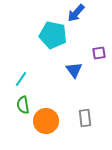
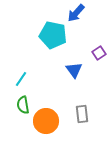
purple square: rotated 24 degrees counterclockwise
gray rectangle: moved 3 px left, 4 px up
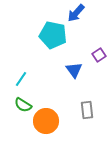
purple square: moved 2 px down
green semicircle: rotated 48 degrees counterclockwise
gray rectangle: moved 5 px right, 4 px up
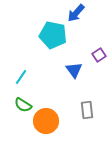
cyan line: moved 2 px up
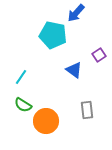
blue triangle: rotated 18 degrees counterclockwise
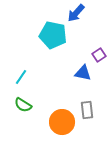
blue triangle: moved 9 px right, 3 px down; rotated 24 degrees counterclockwise
orange circle: moved 16 px right, 1 px down
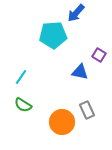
cyan pentagon: rotated 16 degrees counterclockwise
purple square: rotated 24 degrees counterclockwise
blue triangle: moved 3 px left, 1 px up
gray rectangle: rotated 18 degrees counterclockwise
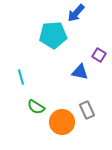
cyan line: rotated 49 degrees counterclockwise
green semicircle: moved 13 px right, 2 px down
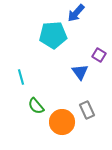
blue triangle: rotated 42 degrees clockwise
green semicircle: moved 1 px up; rotated 18 degrees clockwise
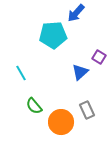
purple square: moved 2 px down
blue triangle: rotated 24 degrees clockwise
cyan line: moved 4 px up; rotated 14 degrees counterclockwise
green semicircle: moved 2 px left
orange circle: moved 1 px left
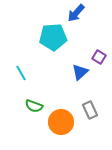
cyan pentagon: moved 2 px down
green semicircle: rotated 30 degrees counterclockwise
gray rectangle: moved 3 px right
